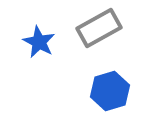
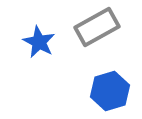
gray rectangle: moved 2 px left, 1 px up
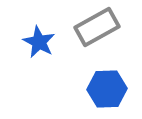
blue hexagon: moved 3 px left, 2 px up; rotated 15 degrees clockwise
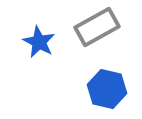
blue hexagon: rotated 15 degrees clockwise
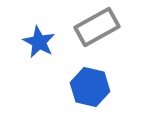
blue hexagon: moved 17 px left, 2 px up
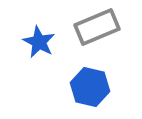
gray rectangle: rotated 6 degrees clockwise
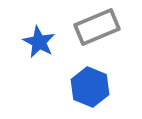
blue hexagon: rotated 9 degrees clockwise
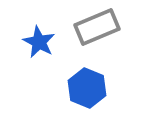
blue hexagon: moved 3 px left, 1 px down
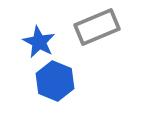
blue hexagon: moved 32 px left, 7 px up
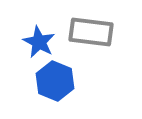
gray rectangle: moved 6 px left, 5 px down; rotated 30 degrees clockwise
